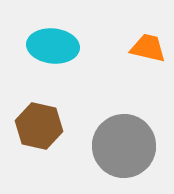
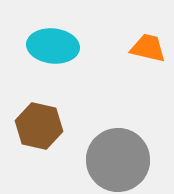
gray circle: moved 6 px left, 14 px down
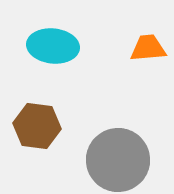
orange trapezoid: rotated 18 degrees counterclockwise
brown hexagon: moved 2 px left; rotated 6 degrees counterclockwise
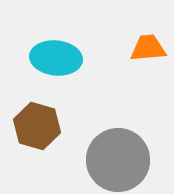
cyan ellipse: moved 3 px right, 12 px down
brown hexagon: rotated 9 degrees clockwise
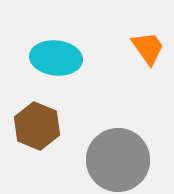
orange trapezoid: rotated 60 degrees clockwise
brown hexagon: rotated 6 degrees clockwise
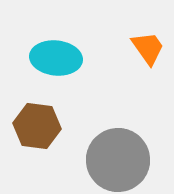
brown hexagon: rotated 15 degrees counterclockwise
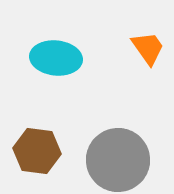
brown hexagon: moved 25 px down
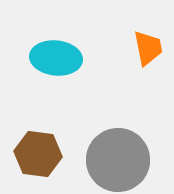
orange trapezoid: rotated 24 degrees clockwise
brown hexagon: moved 1 px right, 3 px down
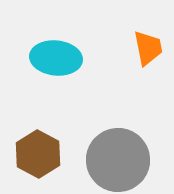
brown hexagon: rotated 21 degrees clockwise
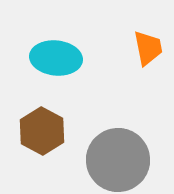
brown hexagon: moved 4 px right, 23 px up
